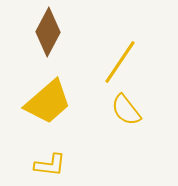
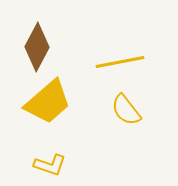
brown diamond: moved 11 px left, 15 px down
yellow line: rotated 45 degrees clockwise
yellow L-shape: rotated 12 degrees clockwise
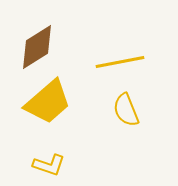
brown diamond: rotated 30 degrees clockwise
yellow semicircle: rotated 16 degrees clockwise
yellow L-shape: moved 1 px left
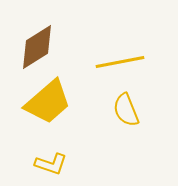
yellow L-shape: moved 2 px right, 1 px up
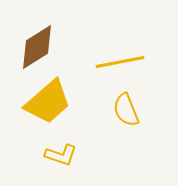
yellow L-shape: moved 10 px right, 9 px up
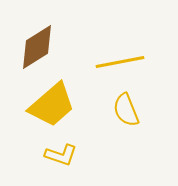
yellow trapezoid: moved 4 px right, 3 px down
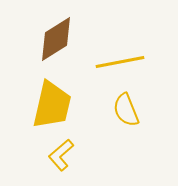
brown diamond: moved 19 px right, 8 px up
yellow trapezoid: rotated 36 degrees counterclockwise
yellow L-shape: rotated 120 degrees clockwise
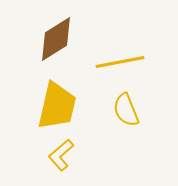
yellow trapezoid: moved 5 px right, 1 px down
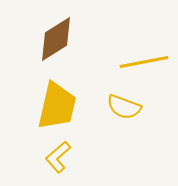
yellow line: moved 24 px right
yellow semicircle: moved 2 px left, 3 px up; rotated 48 degrees counterclockwise
yellow L-shape: moved 3 px left, 2 px down
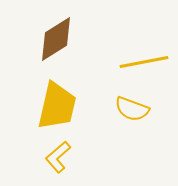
yellow semicircle: moved 8 px right, 2 px down
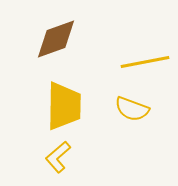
brown diamond: rotated 12 degrees clockwise
yellow line: moved 1 px right
yellow trapezoid: moved 7 px right; rotated 12 degrees counterclockwise
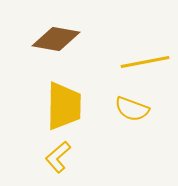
brown diamond: rotated 30 degrees clockwise
